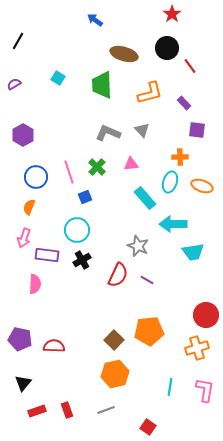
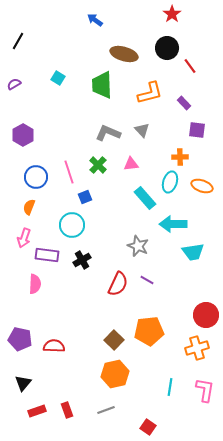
green cross at (97, 167): moved 1 px right, 2 px up
cyan circle at (77, 230): moved 5 px left, 5 px up
red semicircle at (118, 275): moved 9 px down
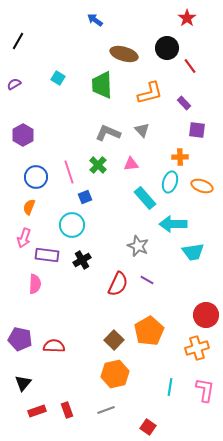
red star at (172, 14): moved 15 px right, 4 px down
orange pentagon at (149, 331): rotated 24 degrees counterclockwise
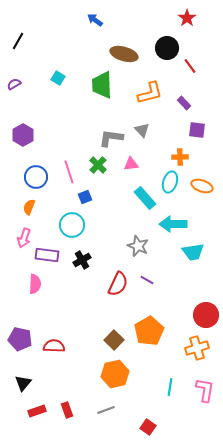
gray L-shape at (108, 133): moved 3 px right, 5 px down; rotated 15 degrees counterclockwise
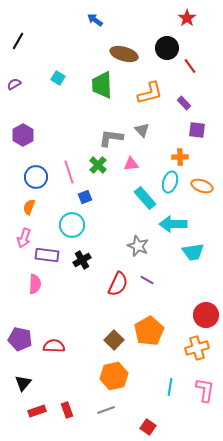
orange hexagon at (115, 374): moved 1 px left, 2 px down
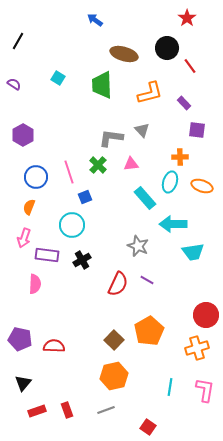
purple semicircle at (14, 84): rotated 64 degrees clockwise
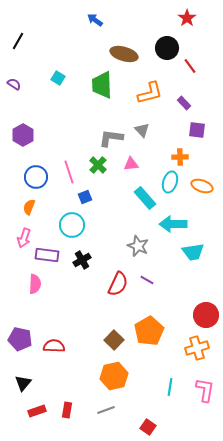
red rectangle at (67, 410): rotated 28 degrees clockwise
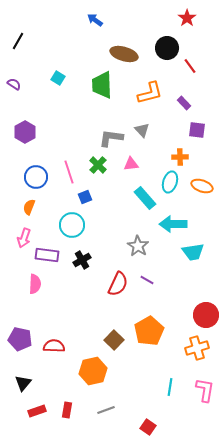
purple hexagon at (23, 135): moved 2 px right, 3 px up
gray star at (138, 246): rotated 10 degrees clockwise
orange hexagon at (114, 376): moved 21 px left, 5 px up
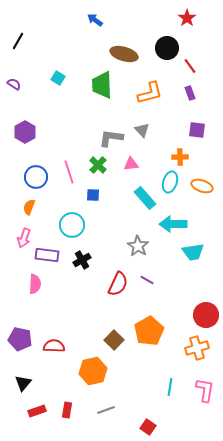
purple rectangle at (184, 103): moved 6 px right, 10 px up; rotated 24 degrees clockwise
blue square at (85, 197): moved 8 px right, 2 px up; rotated 24 degrees clockwise
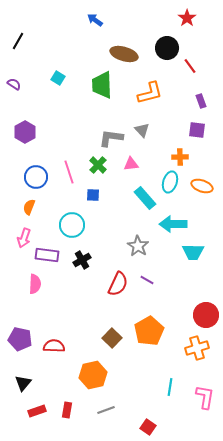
purple rectangle at (190, 93): moved 11 px right, 8 px down
cyan trapezoid at (193, 252): rotated 10 degrees clockwise
brown square at (114, 340): moved 2 px left, 2 px up
orange hexagon at (93, 371): moved 4 px down
pink L-shape at (205, 390): moved 7 px down
